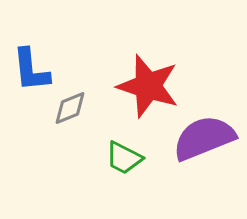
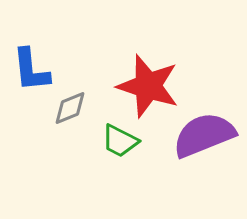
purple semicircle: moved 3 px up
green trapezoid: moved 4 px left, 17 px up
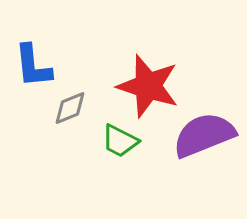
blue L-shape: moved 2 px right, 4 px up
